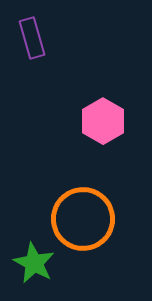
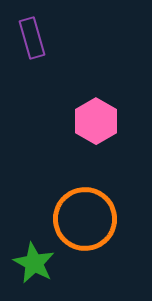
pink hexagon: moved 7 px left
orange circle: moved 2 px right
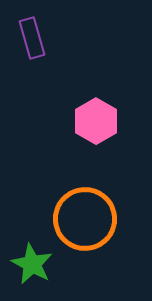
green star: moved 2 px left, 1 px down
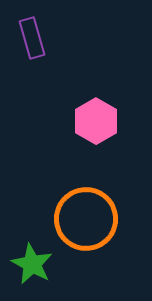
orange circle: moved 1 px right
